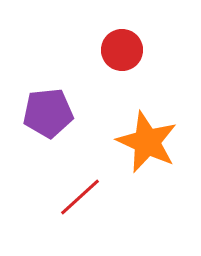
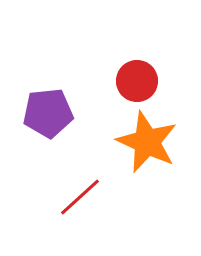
red circle: moved 15 px right, 31 px down
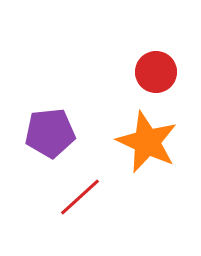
red circle: moved 19 px right, 9 px up
purple pentagon: moved 2 px right, 20 px down
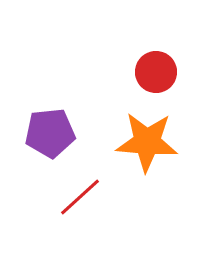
orange star: rotated 20 degrees counterclockwise
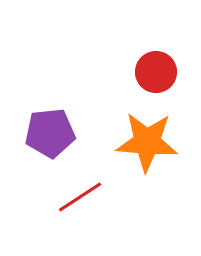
red line: rotated 9 degrees clockwise
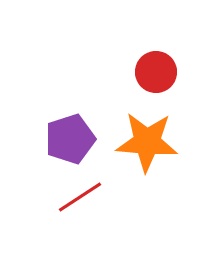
purple pentagon: moved 20 px right, 6 px down; rotated 12 degrees counterclockwise
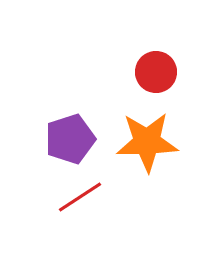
orange star: rotated 6 degrees counterclockwise
